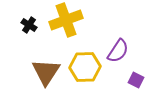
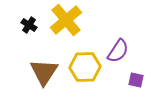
yellow cross: rotated 20 degrees counterclockwise
brown triangle: moved 2 px left
purple square: rotated 14 degrees counterclockwise
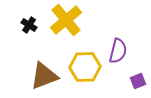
purple semicircle: rotated 20 degrees counterclockwise
brown triangle: moved 4 px down; rotated 36 degrees clockwise
purple square: moved 2 px right, 1 px down; rotated 35 degrees counterclockwise
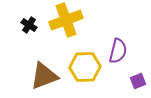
yellow cross: rotated 20 degrees clockwise
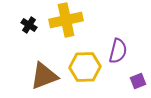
yellow cross: rotated 8 degrees clockwise
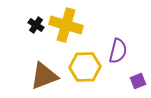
yellow cross: moved 5 px down; rotated 28 degrees clockwise
black cross: moved 7 px right
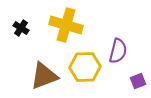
black cross: moved 15 px left, 3 px down
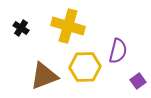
yellow cross: moved 2 px right, 1 px down
purple square: rotated 14 degrees counterclockwise
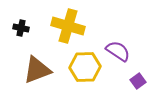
black cross: rotated 21 degrees counterclockwise
purple semicircle: rotated 70 degrees counterclockwise
brown triangle: moved 7 px left, 6 px up
